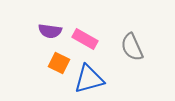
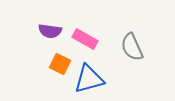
orange square: moved 1 px right, 1 px down
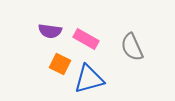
pink rectangle: moved 1 px right
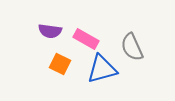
blue triangle: moved 13 px right, 10 px up
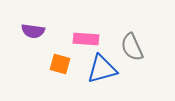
purple semicircle: moved 17 px left
pink rectangle: rotated 25 degrees counterclockwise
orange square: rotated 10 degrees counterclockwise
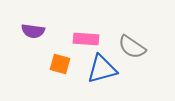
gray semicircle: rotated 32 degrees counterclockwise
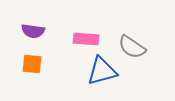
orange square: moved 28 px left; rotated 10 degrees counterclockwise
blue triangle: moved 2 px down
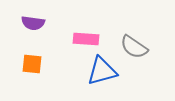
purple semicircle: moved 8 px up
gray semicircle: moved 2 px right
